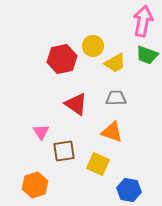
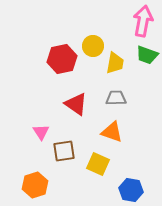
yellow trapezoid: rotated 50 degrees counterclockwise
blue hexagon: moved 2 px right
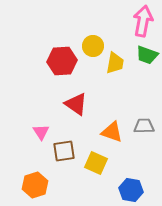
red hexagon: moved 2 px down; rotated 8 degrees clockwise
gray trapezoid: moved 28 px right, 28 px down
yellow square: moved 2 px left, 1 px up
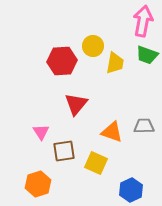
red triangle: rotated 35 degrees clockwise
orange hexagon: moved 3 px right, 1 px up
blue hexagon: rotated 25 degrees clockwise
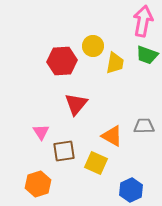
orange triangle: moved 4 px down; rotated 10 degrees clockwise
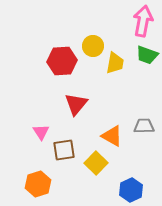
brown square: moved 1 px up
yellow square: rotated 20 degrees clockwise
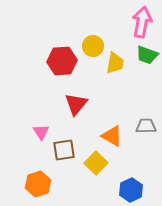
pink arrow: moved 1 px left, 1 px down
gray trapezoid: moved 2 px right
